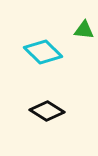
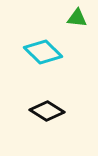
green triangle: moved 7 px left, 12 px up
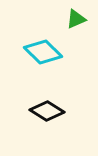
green triangle: moved 1 px left, 1 px down; rotated 30 degrees counterclockwise
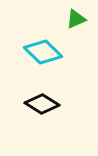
black diamond: moved 5 px left, 7 px up
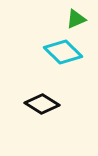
cyan diamond: moved 20 px right
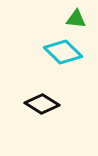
green triangle: rotated 30 degrees clockwise
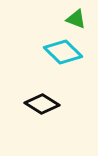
green triangle: rotated 15 degrees clockwise
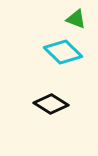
black diamond: moved 9 px right
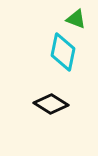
cyan diamond: rotated 57 degrees clockwise
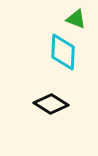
cyan diamond: rotated 9 degrees counterclockwise
